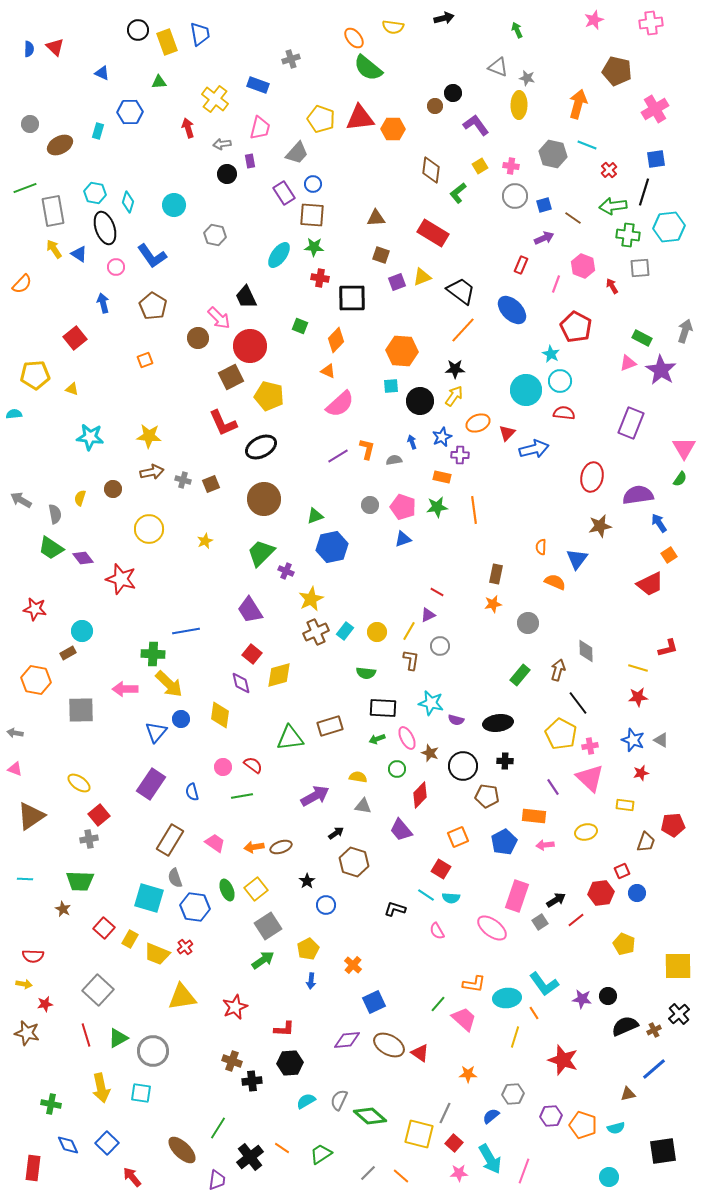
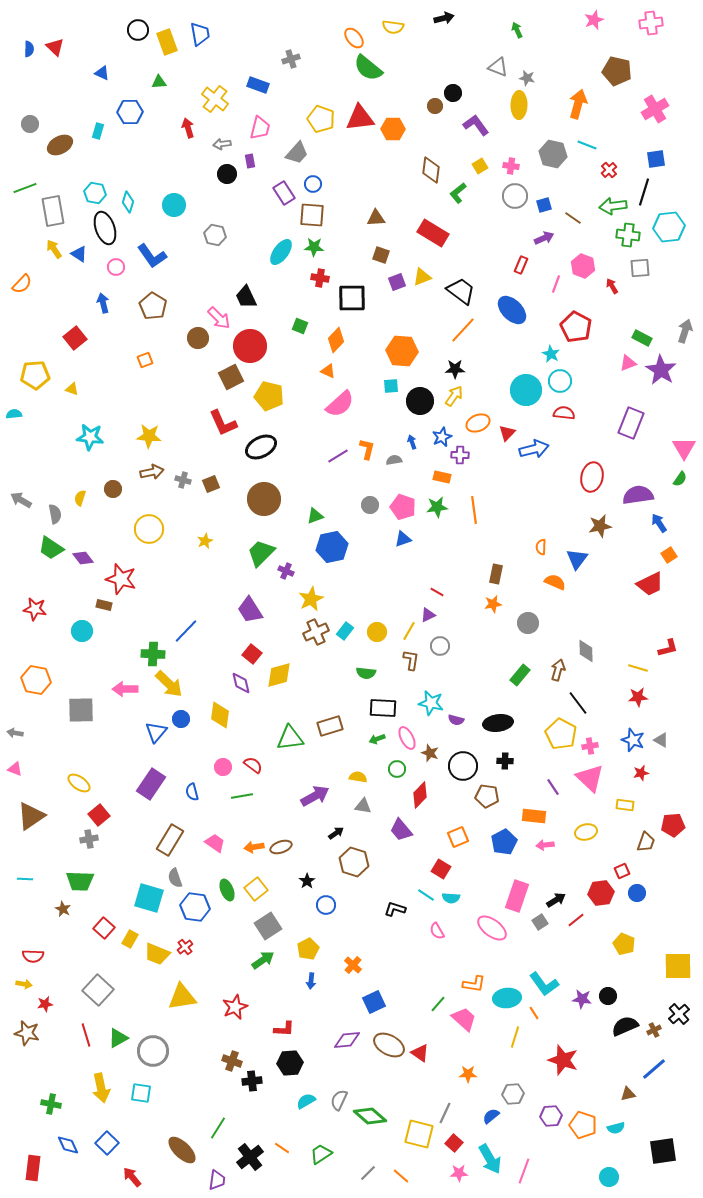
cyan ellipse at (279, 255): moved 2 px right, 3 px up
blue line at (186, 631): rotated 36 degrees counterclockwise
brown rectangle at (68, 653): moved 36 px right, 48 px up; rotated 42 degrees clockwise
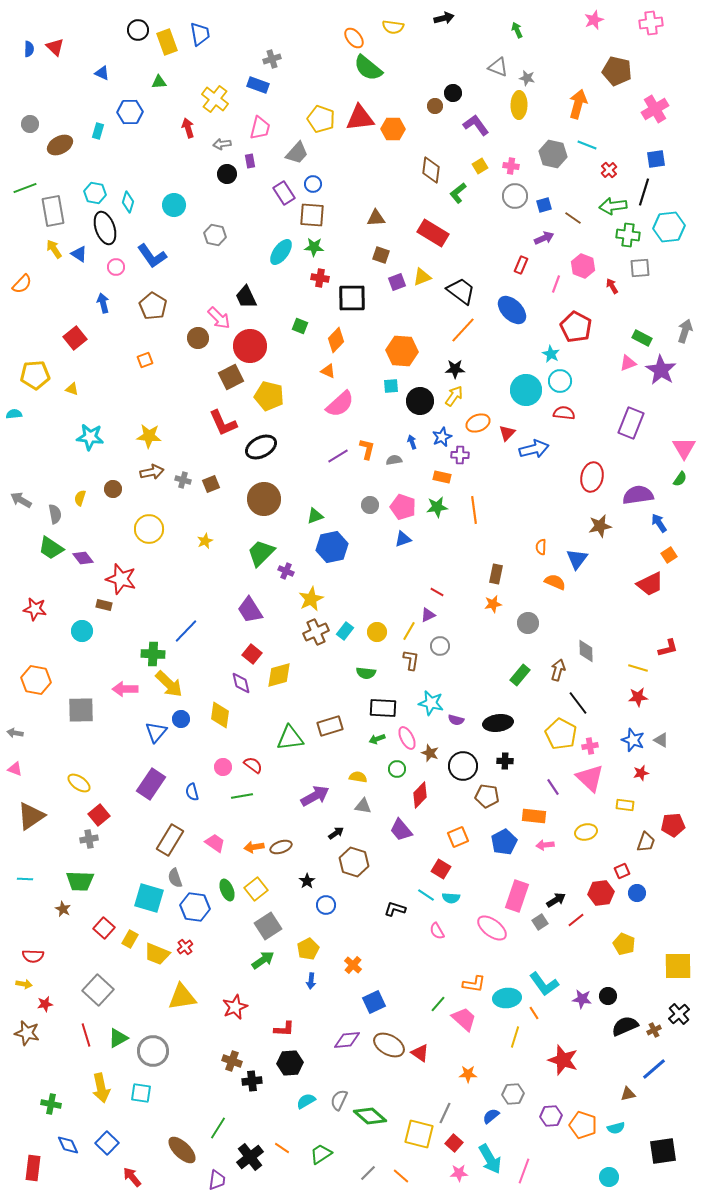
gray cross at (291, 59): moved 19 px left
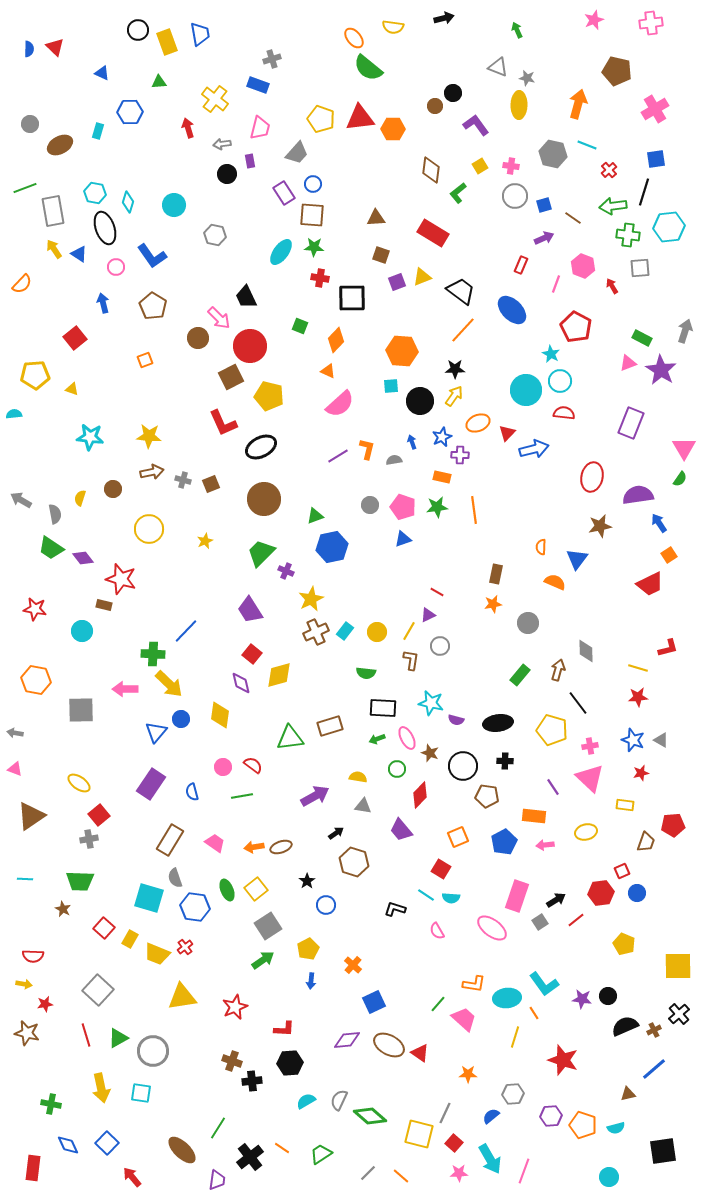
yellow pentagon at (561, 734): moved 9 px left, 4 px up; rotated 12 degrees counterclockwise
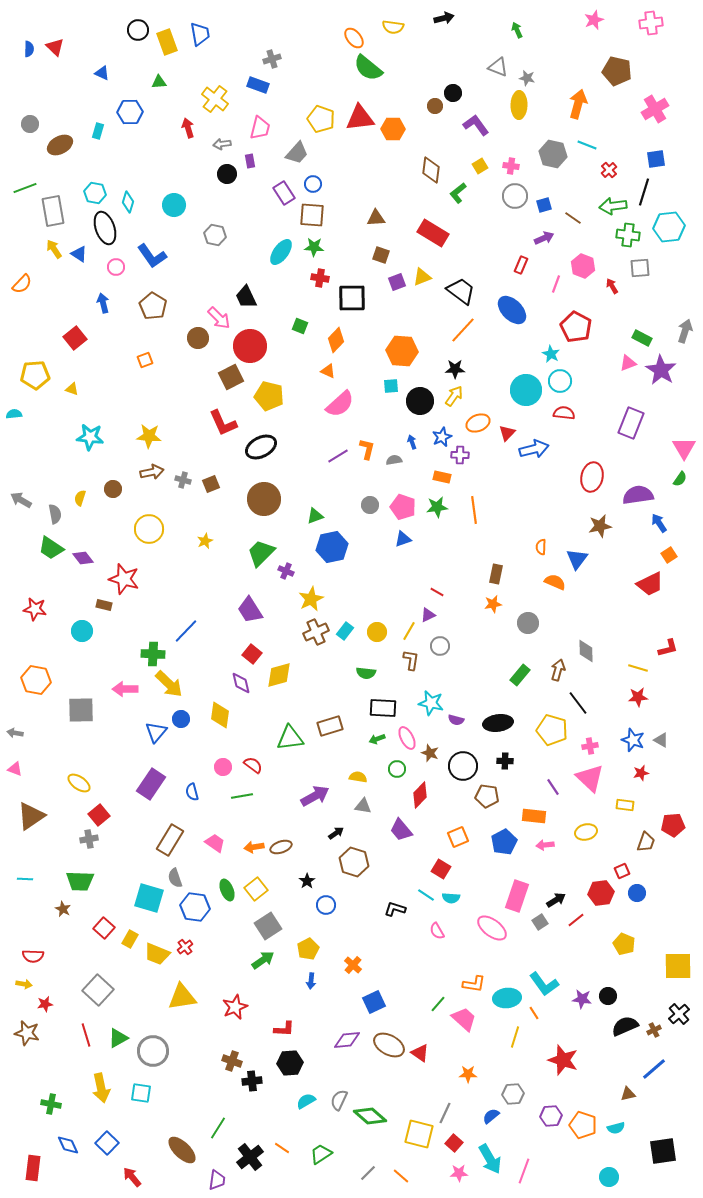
red star at (121, 579): moved 3 px right
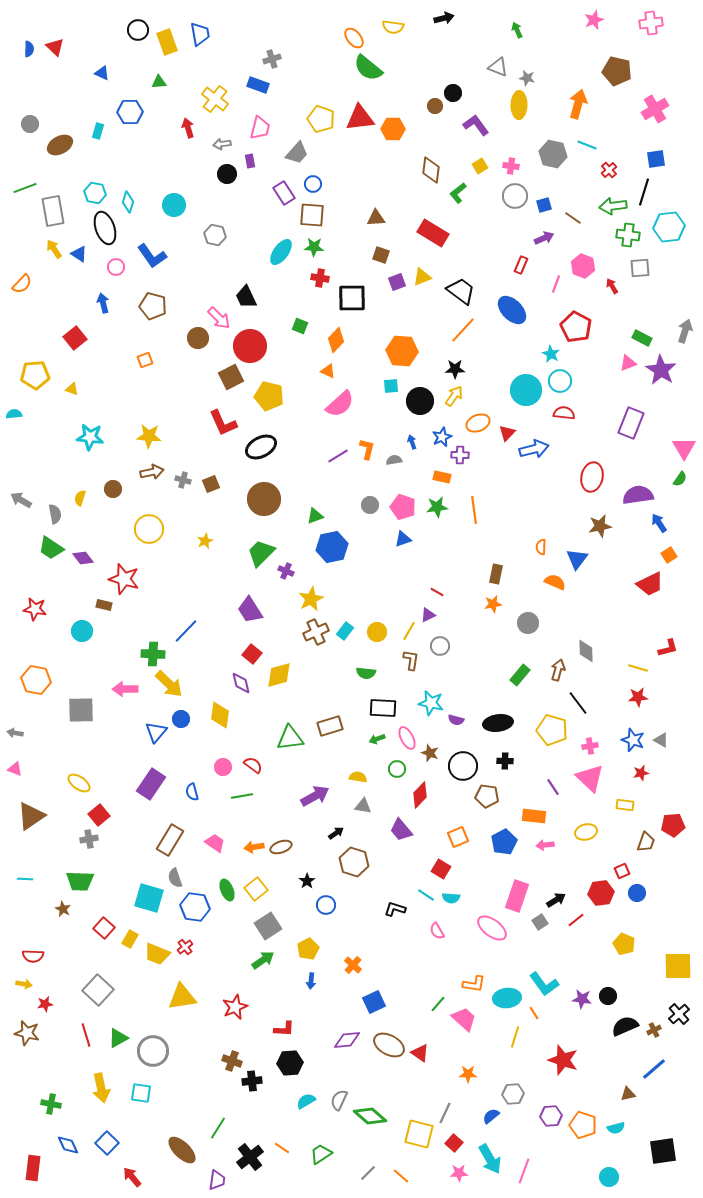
brown pentagon at (153, 306): rotated 16 degrees counterclockwise
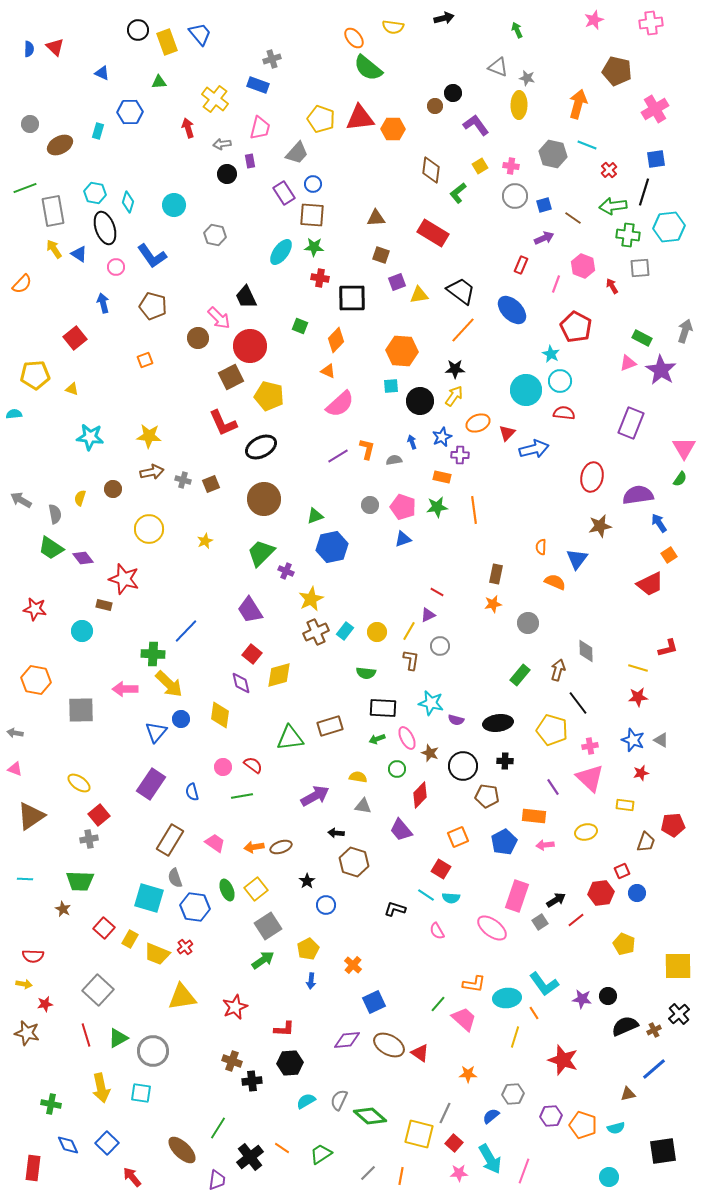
blue trapezoid at (200, 34): rotated 30 degrees counterclockwise
yellow triangle at (422, 277): moved 3 px left, 18 px down; rotated 12 degrees clockwise
black arrow at (336, 833): rotated 140 degrees counterclockwise
orange line at (401, 1176): rotated 60 degrees clockwise
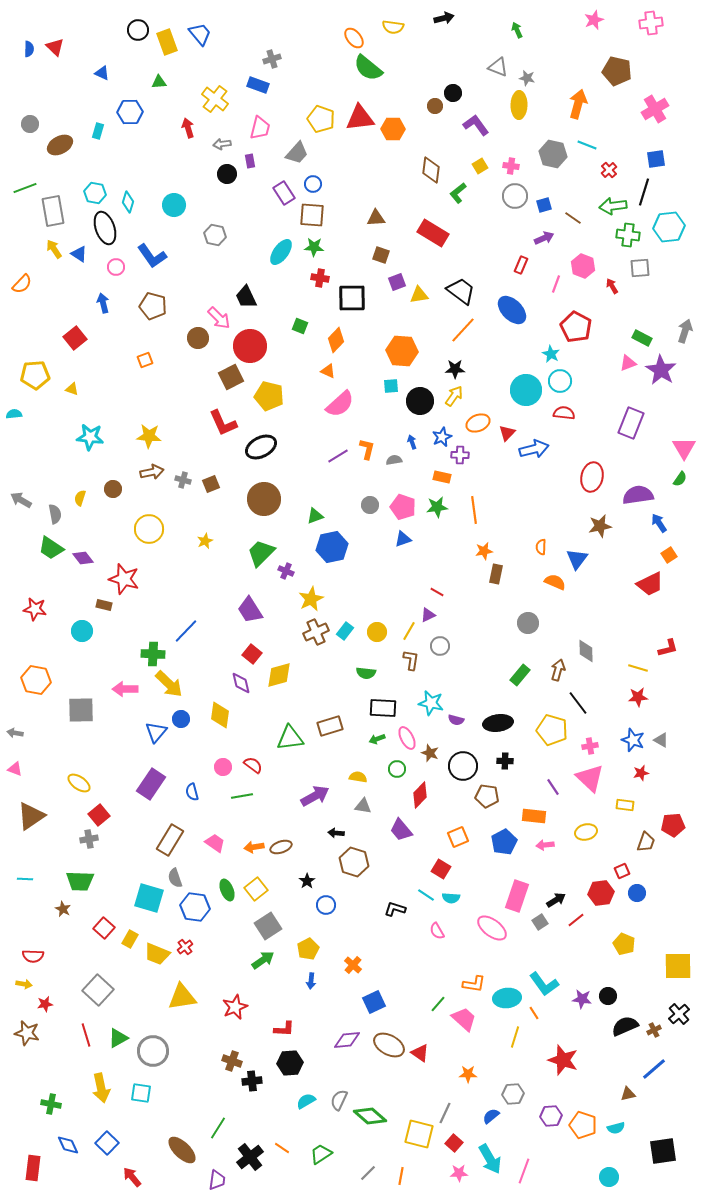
orange star at (493, 604): moved 9 px left, 53 px up
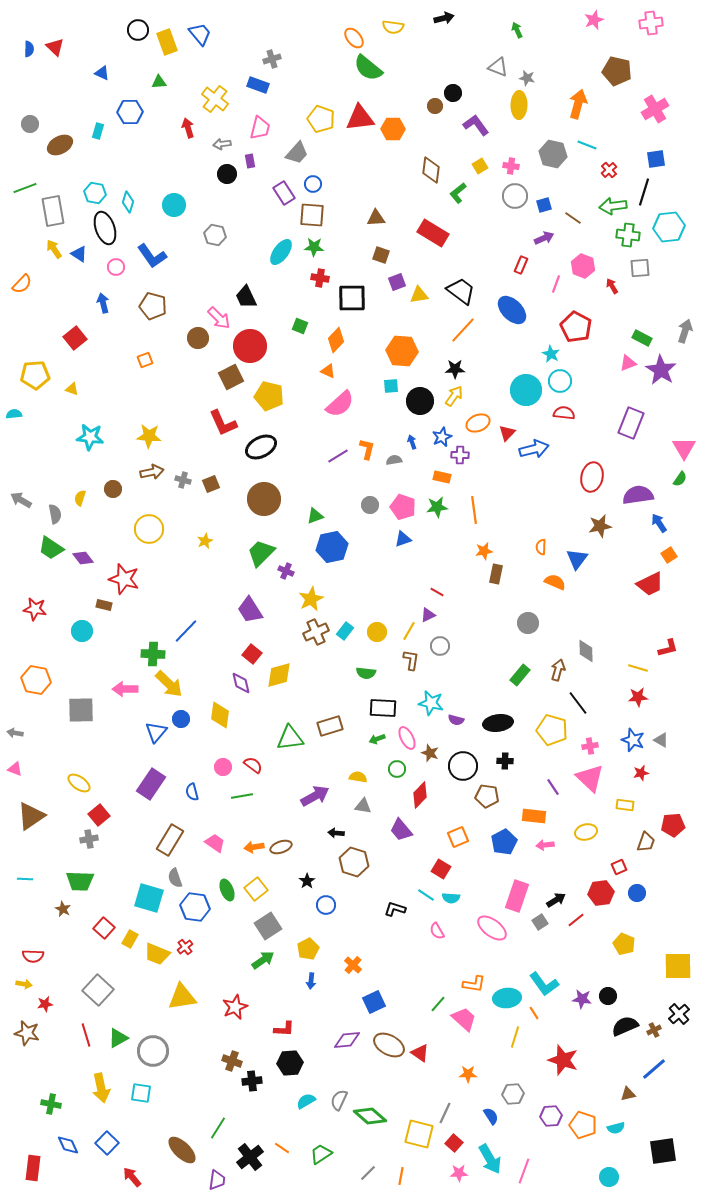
red square at (622, 871): moved 3 px left, 4 px up
blue semicircle at (491, 1116): rotated 96 degrees clockwise
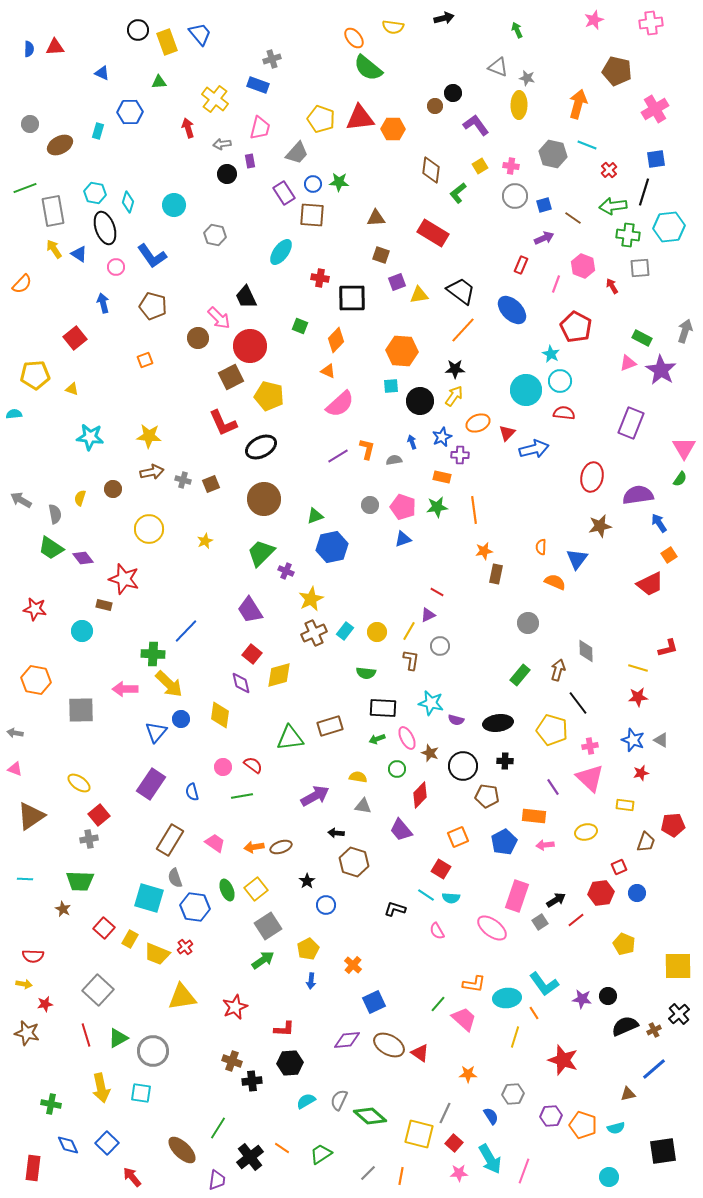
red triangle at (55, 47): rotated 48 degrees counterclockwise
green star at (314, 247): moved 25 px right, 65 px up
brown cross at (316, 632): moved 2 px left, 1 px down
